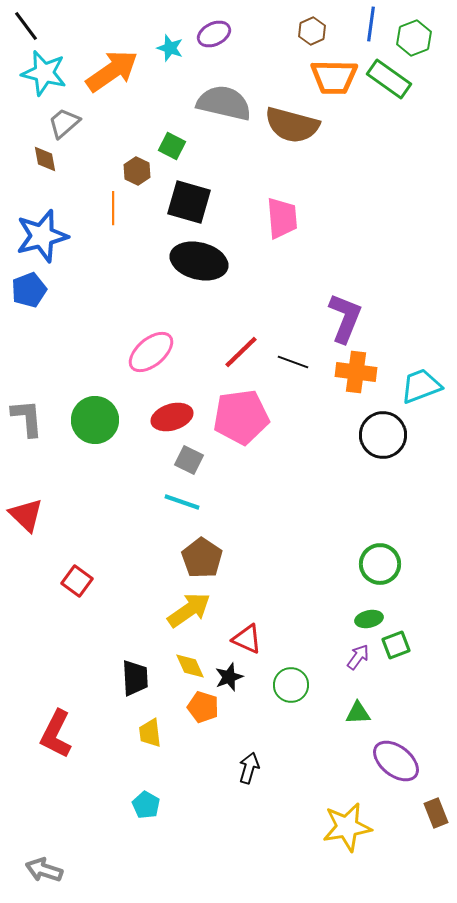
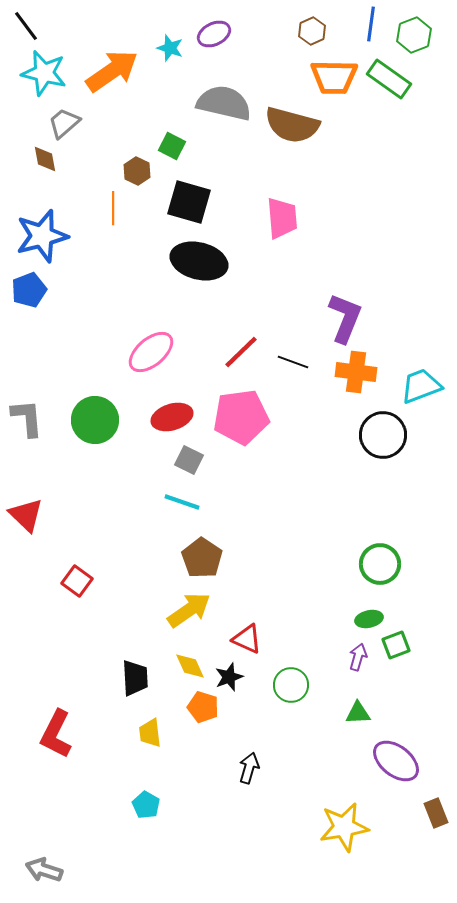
green hexagon at (414, 38): moved 3 px up
purple arrow at (358, 657): rotated 20 degrees counterclockwise
yellow star at (347, 827): moved 3 px left
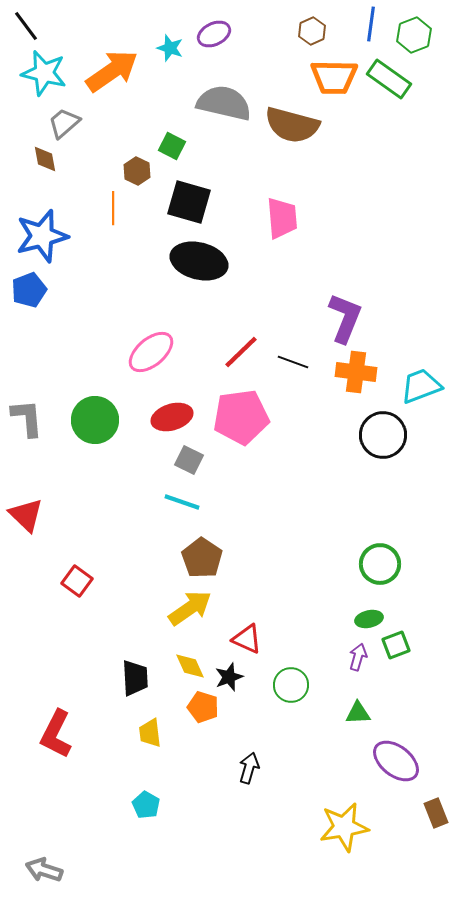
yellow arrow at (189, 610): moved 1 px right, 2 px up
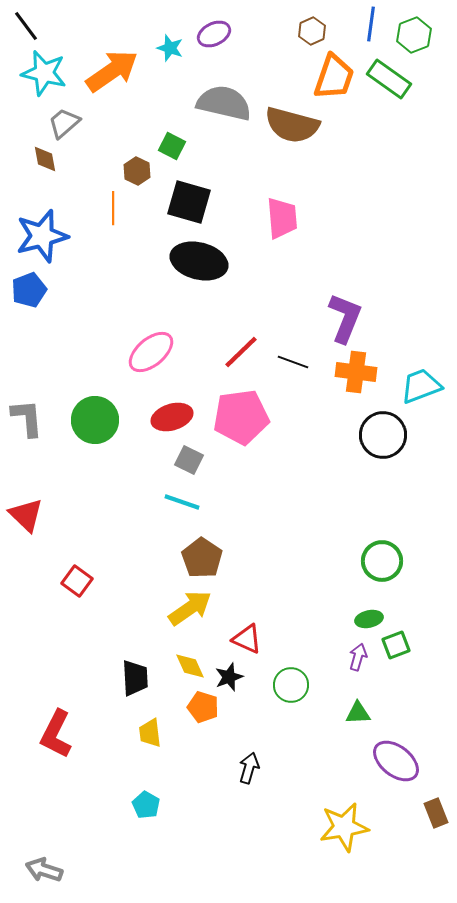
orange trapezoid at (334, 77): rotated 72 degrees counterclockwise
green circle at (380, 564): moved 2 px right, 3 px up
